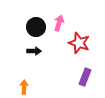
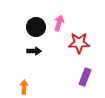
red star: rotated 20 degrees counterclockwise
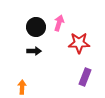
orange arrow: moved 2 px left
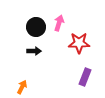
orange arrow: rotated 24 degrees clockwise
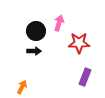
black circle: moved 4 px down
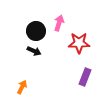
black arrow: rotated 24 degrees clockwise
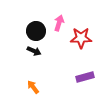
red star: moved 2 px right, 5 px up
purple rectangle: rotated 54 degrees clockwise
orange arrow: moved 11 px right; rotated 64 degrees counterclockwise
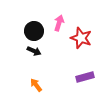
black circle: moved 2 px left
red star: rotated 20 degrees clockwise
orange arrow: moved 3 px right, 2 px up
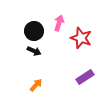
purple rectangle: rotated 18 degrees counterclockwise
orange arrow: rotated 80 degrees clockwise
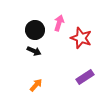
black circle: moved 1 px right, 1 px up
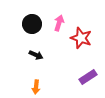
black circle: moved 3 px left, 6 px up
black arrow: moved 2 px right, 4 px down
purple rectangle: moved 3 px right
orange arrow: moved 2 px down; rotated 144 degrees clockwise
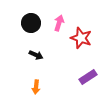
black circle: moved 1 px left, 1 px up
